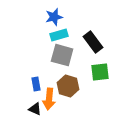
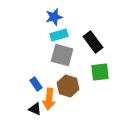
blue rectangle: rotated 24 degrees counterclockwise
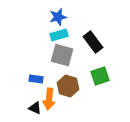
blue star: moved 4 px right
green square: moved 4 px down; rotated 12 degrees counterclockwise
blue rectangle: moved 5 px up; rotated 48 degrees counterclockwise
black triangle: moved 1 px up
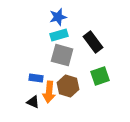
blue rectangle: moved 1 px up
orange arrow: moved 7 px up
black triangle: moved 2 px left, 6 px up
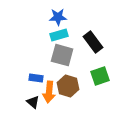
blue star: rotated 12 degrees clockwise
black triangle: rotated 16 degrees clockwise
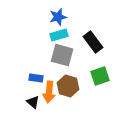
blue star: rotated 12 degrees counterclockwise
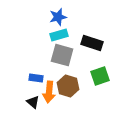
black rectangle: moved 1 px left, 1 px down; rotated 35 degrees counterclockwise
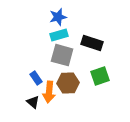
blue rectangle: rotated 48 degrees clockwise
brown hexagon: moved 3 px up; rotated 20 degrees counterclockwise
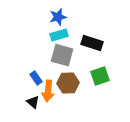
orange arrow: moved 1 px left, 1 px up
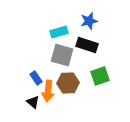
blue star: moved 31 px right, 4 px down
cyan rectangle: moved 3 px up
black rectangle: moved 5 px left, 2 px down
